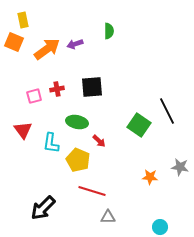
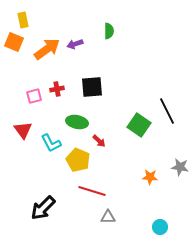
cyan L-shape: rotated 35 degrees counterclockwise
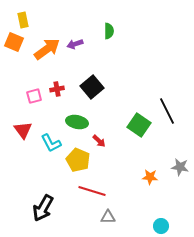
black square: rotated 35 degrees counterclockwise
black arrow: rotated 16 degrees counterclockwise
cyan circle: moved 1 px right, 1 px up
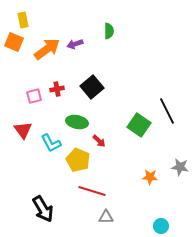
black arrow: moved 1 px down; rotated 60 degrees counterclockwise
gray triangle: moved 2 px left
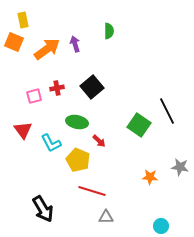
purple arrow: rotated 91 degrees clockwise
red cross: moved 1 px up
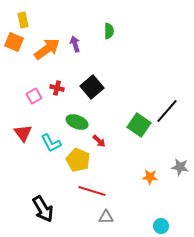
red cross: rotated 24 degrees clockwise
pink square: rotated 14 degrees counterclockwise
black line: rotated 68 degrees clockwise
green ellipse: rotated 10 degrees clockwise
red triangle: moved 3 px down
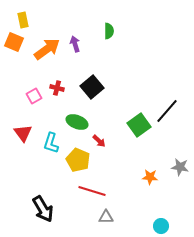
green square: rotated 20 degrees clockwise
cyan L-shape: rotated 45 degrees clockwise
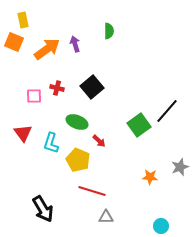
pink square: rotated 28 degrees clockwise
gray star: rotated 30 degrees counterclockwise
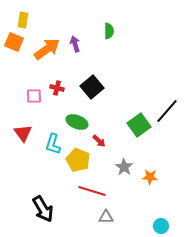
yellow rectangle: rotated 21 degrees clockwise
cyan L-shape: moved 2 px right, 1 px down
gray star: moved 56 px left; rotated 18 degrees counterclockwise
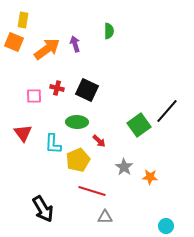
black square: moved 5 px left, 3 px down; rotated 25 degrees counterclockwise
green ellipse: rotated 20 degrees counterclockwise
cyan L-shape: rotated 15 degrees counterclockwise
yellow pentagon: rotated 25 degrees clockwise
gray triangle: moved 1 px left
cyan circle: moved 5 px right
